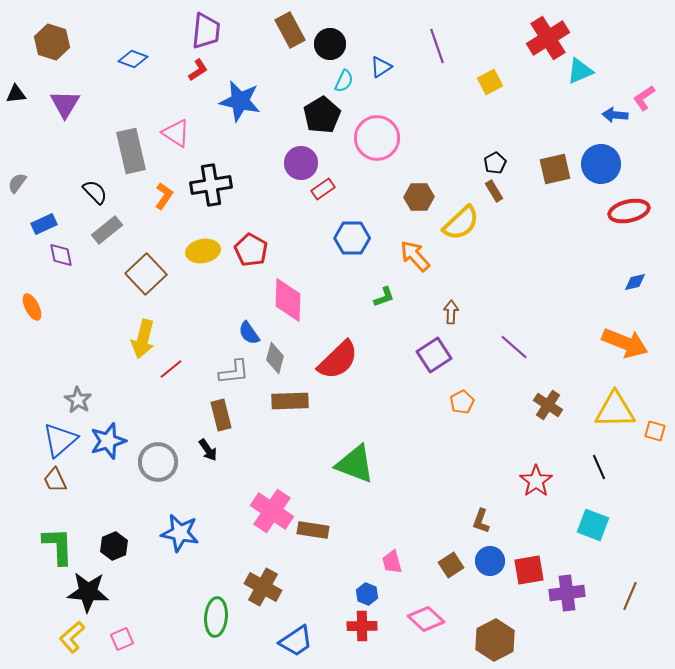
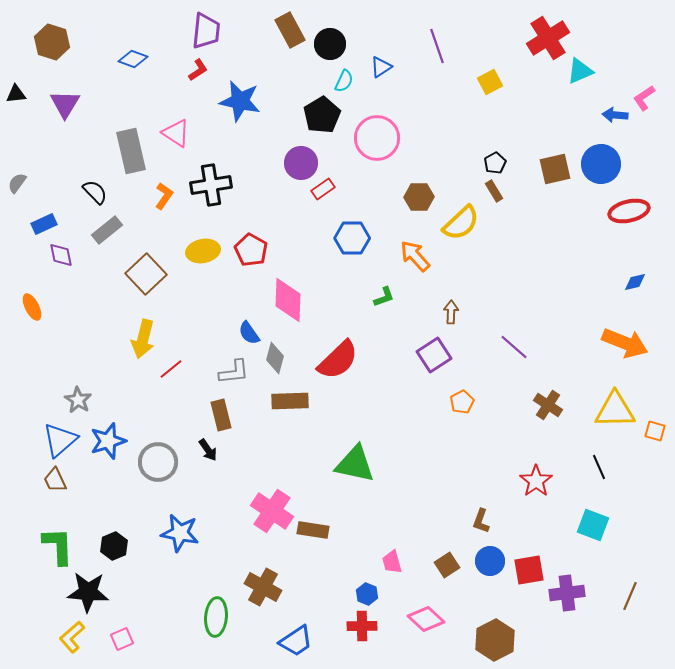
green triangle at (355, 464): rotated 9 degrees counterclockwise
brown square at (451, 565): moved 4 px left
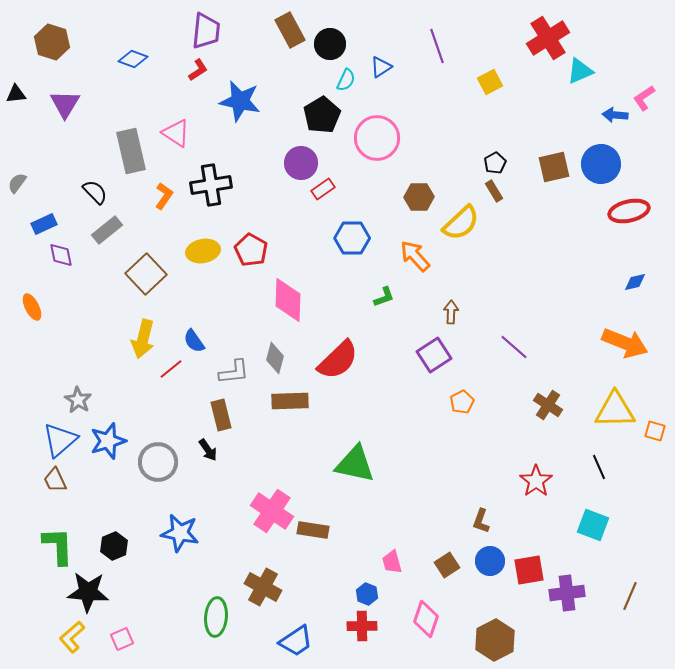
cyan semicircle at (344, 81): moved 2 px right, 1 px up
brown square at (555, 169): moved 1 px left, 2 px up
blue semicircle at (249, 333): moved 55 px left, 8 px down
pink diamond at (426, 619): rotated 66 degrees clockwise
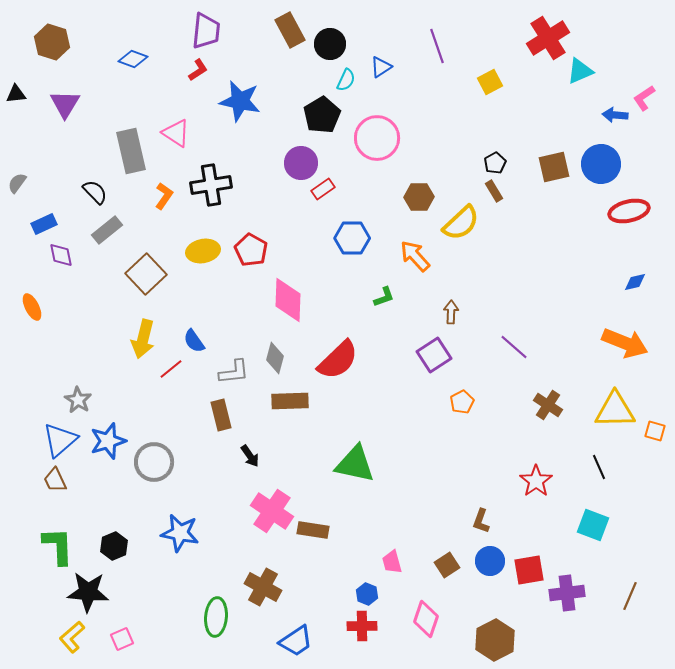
black arrow at (208, 450): moved 42 px right, 6 px down
gray circle at (158, 462): moved 4 px left
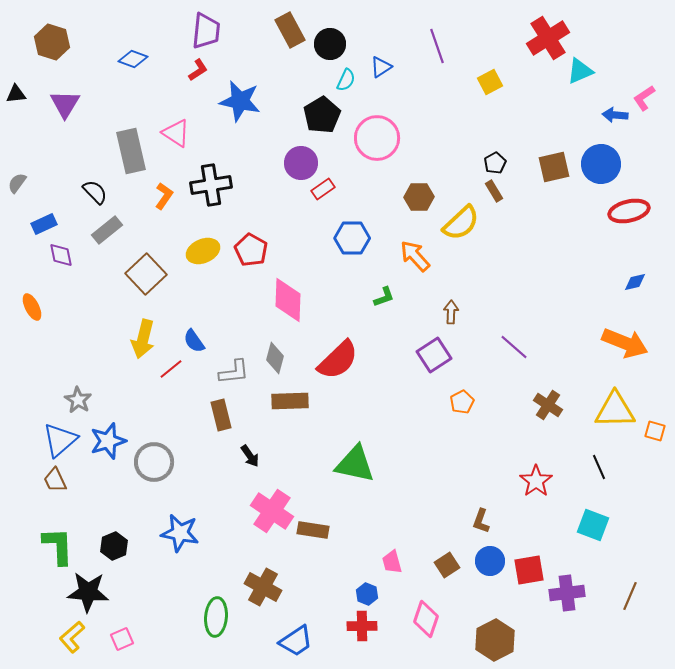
yellow ellipse at (203, 251): rotated 12 degrees counterclockwise
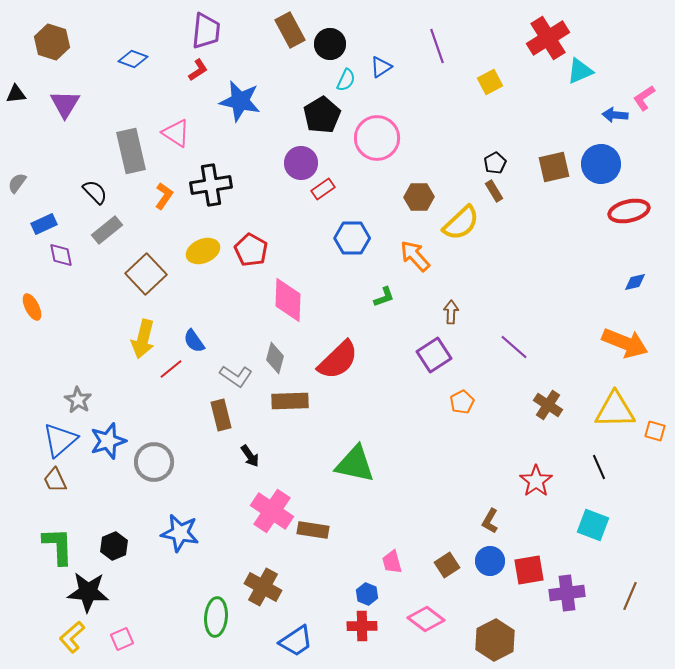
gray L-shape at (234, 372): moved 2 px right, 4 px down; rotated 40 degrees clockwise
brown L-shape at (481, 521): moved 9 px right; rotated 10 degrees clockwise
pink diamond at (426, 619): rotated 72 degrees counterclockwise
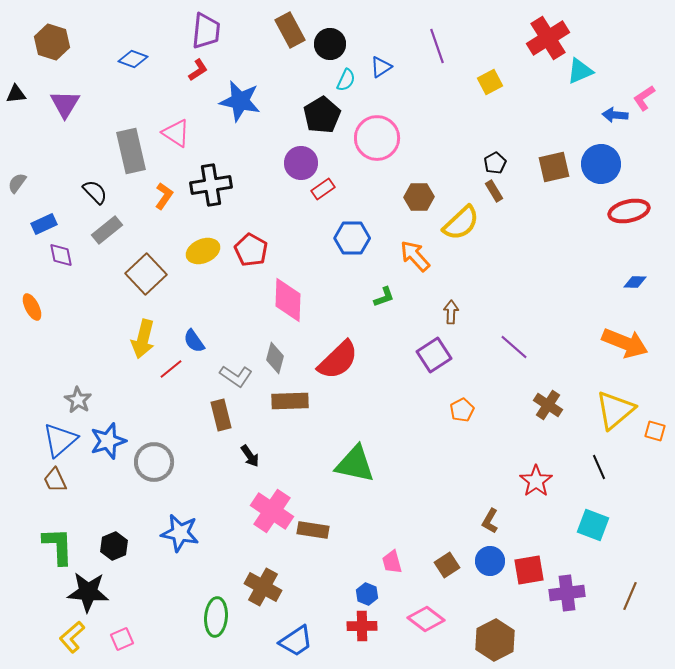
blue diamond at (635, 282): rotated 15 degrees clockwise
orange pentagon at (462, 402): moved 8 px down
yellow triangle at (615, 410): rotated 39 degrees counterclockwise
